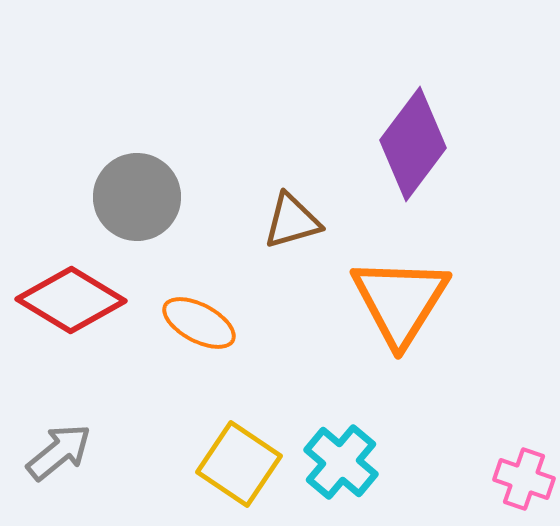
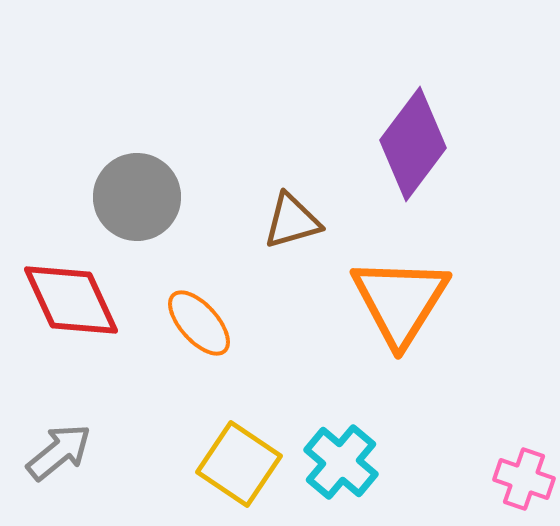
red diamond: rotated 34 degrees clockwise
orange ellipse: rotated 20 degrees clockwise
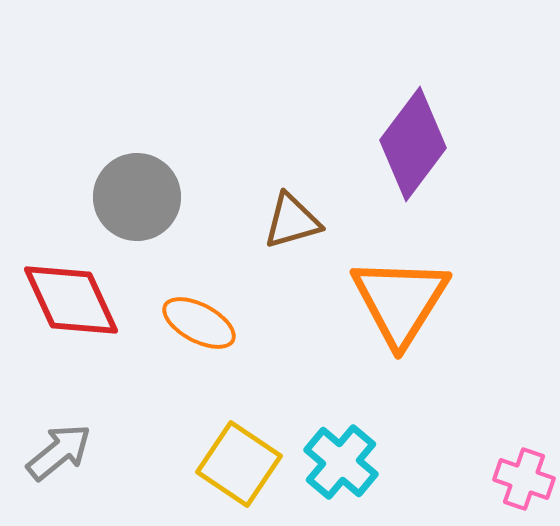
orange ellipse: rotated 20 degrees counterclockwise
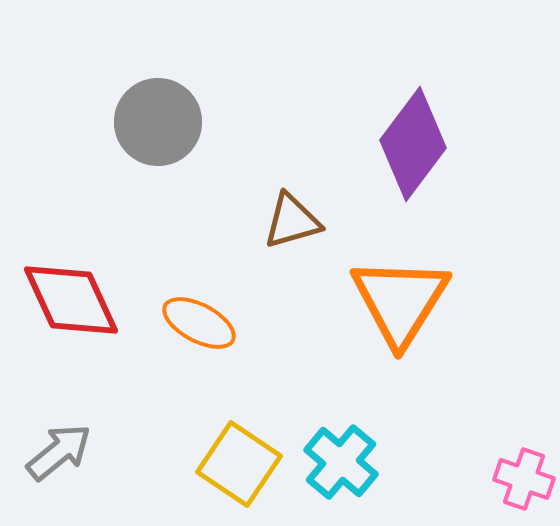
gray circle: moved 21 px right, 75 px up
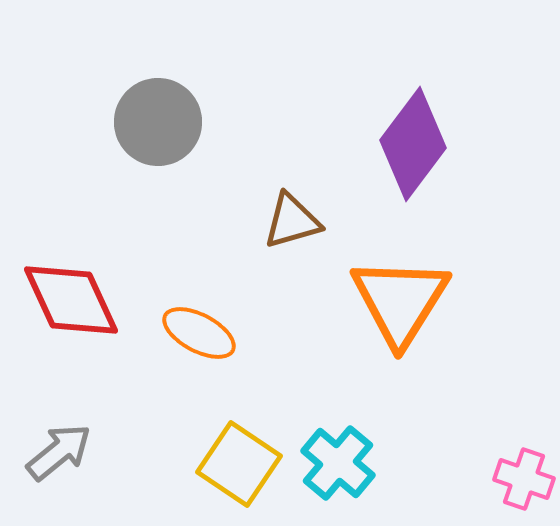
orange ellipse: moved 10 px down
cyan cross: moved 3 px left, 1 px down
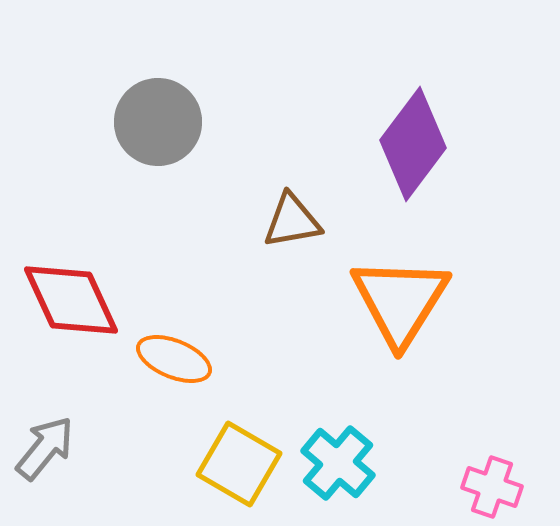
brown triangle: rotated 6 degrees clockwise
orange ellipse: moved 25 px left, 26 px down; rotated 6 degrees counterclockwise
gray arrow: moved 14 px left, 4 px up; rotated 12 degrees counterclockwise
yellow square: rotated 4 degrees counterclockwise
pink cross: moved 32 px left, 8 px down
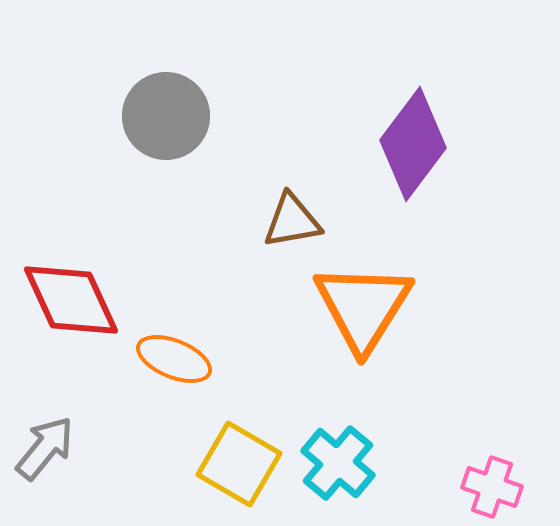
gray circle: moved 8 px right, 6 px up
orange triangle: moved 37 px left, 6 px down
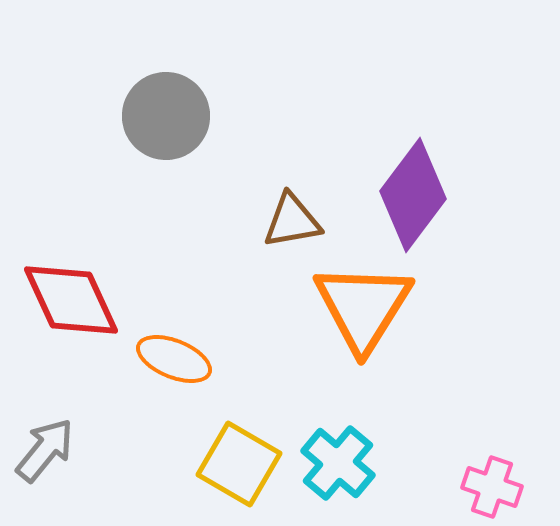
purple diamond: moved 51 px down
gray arrow: moved 2 px down
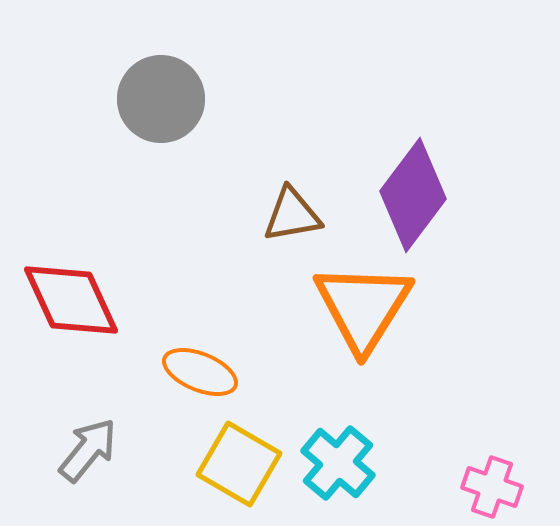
gray circle: moved 5 px left, 17 px up
brown triangle: moved 6 px up
orange ellipse: moved 26 px right, 13 px down
gray arrow: moved 43 px right
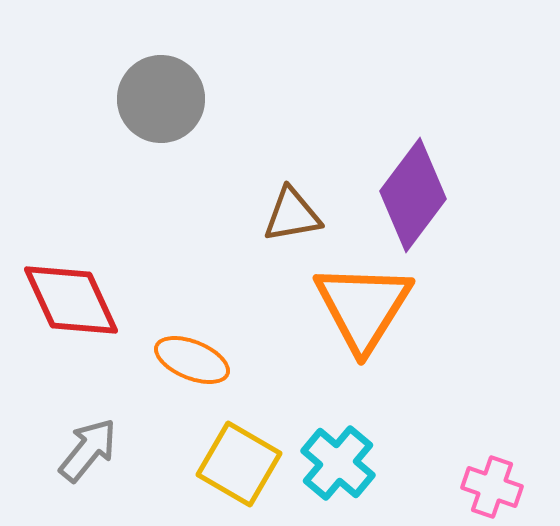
orange ellipse: moved 8 px left, 12 px up
